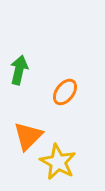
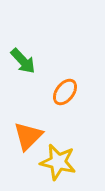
green arrow: moved 4 px right, 9 px up; rotated 124 degrees clockwise
yellow star: rotated 15 degrees counterclockwise
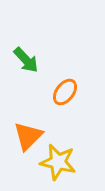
green arrow: moved 3 px right, 1 px up
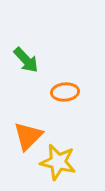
orange ellipse: rotated 48 degrees clockwise
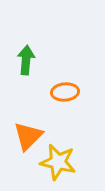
green arrow: rotated 132 degrees counterclockwise
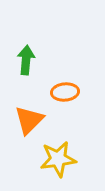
orange triangle: moved 1 px right, 16 px up
yellow star: moved 3 px up; rotated 21 degrees counterclockwise
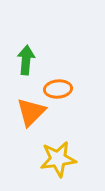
orange ellipse: moved 7 px left, 3 px up
orange triangle: moved 2 px right, 8 px up
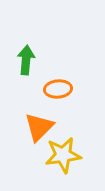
orange triangle: moved 8 px right, 15 px down
yellow star: moved 5 px right, 4 px up
